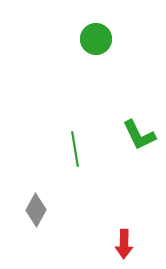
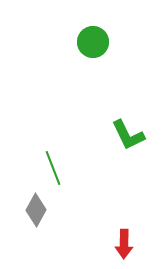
green circle: moved 3 px left, 3 px down
green L-shape: moved 11 px left
green line: moved 22 px left, 19 px down; rotated 12 degrees counterclockwise
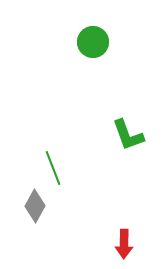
green L-shape: rotated 6 degrees clockwise
gray diamond: moved 1 px left, 4 px up
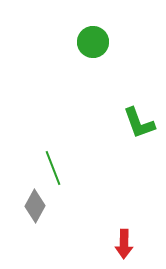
green L-shape: moved 11 px right, 12 px up
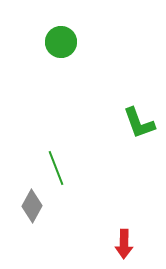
green circle: moved 32 px left
green line: moved 3 px right
gray diamond: moved 3 px left
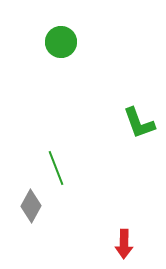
gray diamond: moved 1 px left
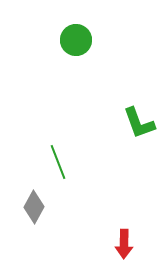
green circle: moved 15 px right, 2 px up
green line: moved 2 px right, 6 px up
gray diamond: moved 3 px right, 1 px down
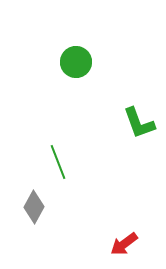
green circle: moved 22 px down
red arrow: rotated 52 degrees clockwise
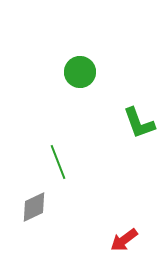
green circle: moved 4 px right, 10 px down
gray diamond: rotated 36 degrees clockwise
red arrow: moved 4 px up
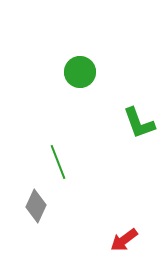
gray diamond: moved 2 px right, 1 px up; rotated 40 degrees counterclockwise
